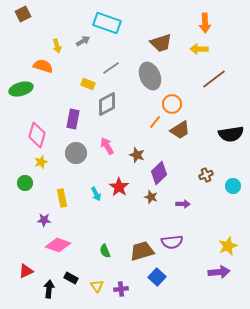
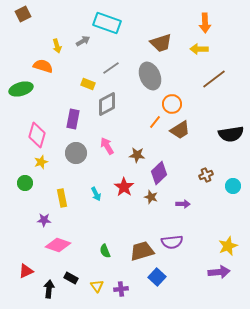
brown star at (137, 155): rotated 14 degrees counterclockwise
red star at (119, 187): moved 5 px right
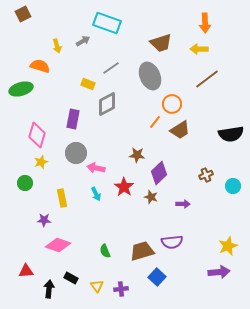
orange semicircle at (43, 66): moved 3 px left
brown line at (214, 79): moved 7 px left
pink arrow at (107, 146): moved 11 px left, 22 px down; rotated 48 degrees counterclockwise
red triangle at (26, 271): rotated 21 degrees clockwise
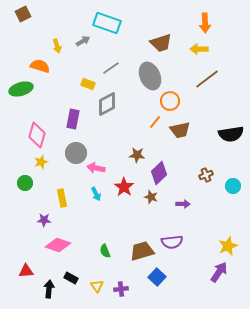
orange circle at (172, 104): moved 2 px left, 3 px up
brown trapezoid at (180, 130): rotated 20 degrees clockwise
purple arrow at (219, 272): rotated 50 degrees counterclockwise
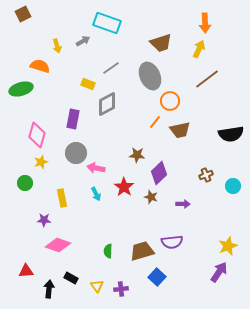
yellow arrow at (199, 49): rotated 114 degrees clockwise
green semicircle at (105, 251): moved 3 px right; rotated 24 degrees clockwise
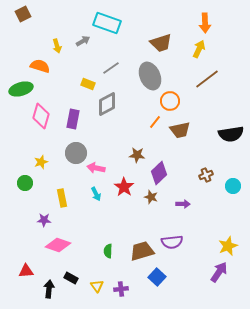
pink diamond at (37, 135): moved 4 px right, 19 px up
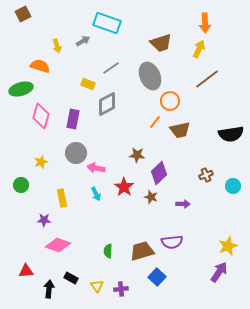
green circle at (25, 183): moved 4 px left, 2 px down
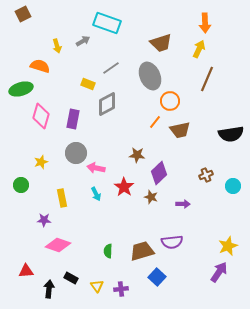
brown line at (207, 79): rotated 30 degrees counterclockwise
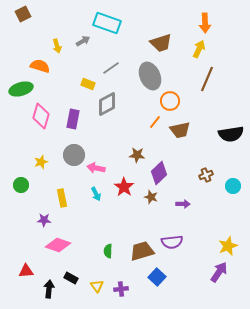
gray circle at (76, 153): moved 2 px left, 2 px down
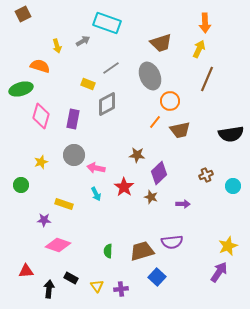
yellow rectangle at (62, 198): moved 2 px right, 6 px down; rotated 60 degrees counterclockwise
